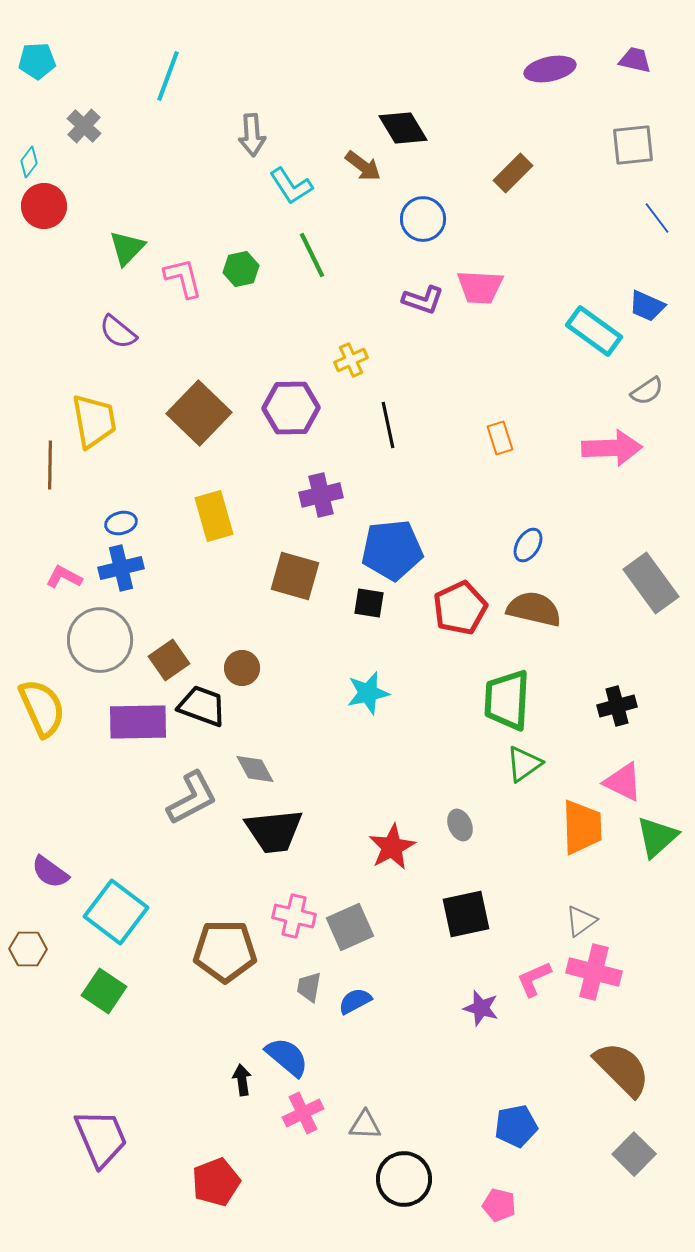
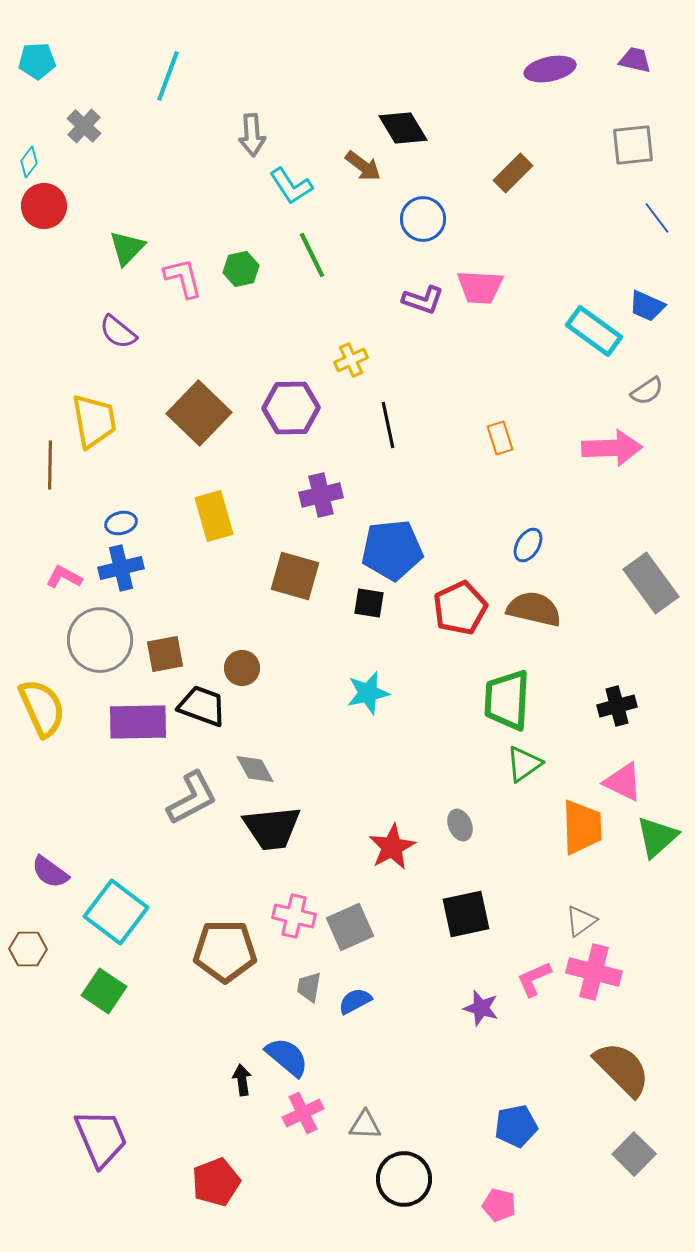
brown square at (169, 660): moved 4 px left, 6 px up; rotated 24 degrees clockwise
black trapezoid at (274, 831): moved 2 px left, 3 px up
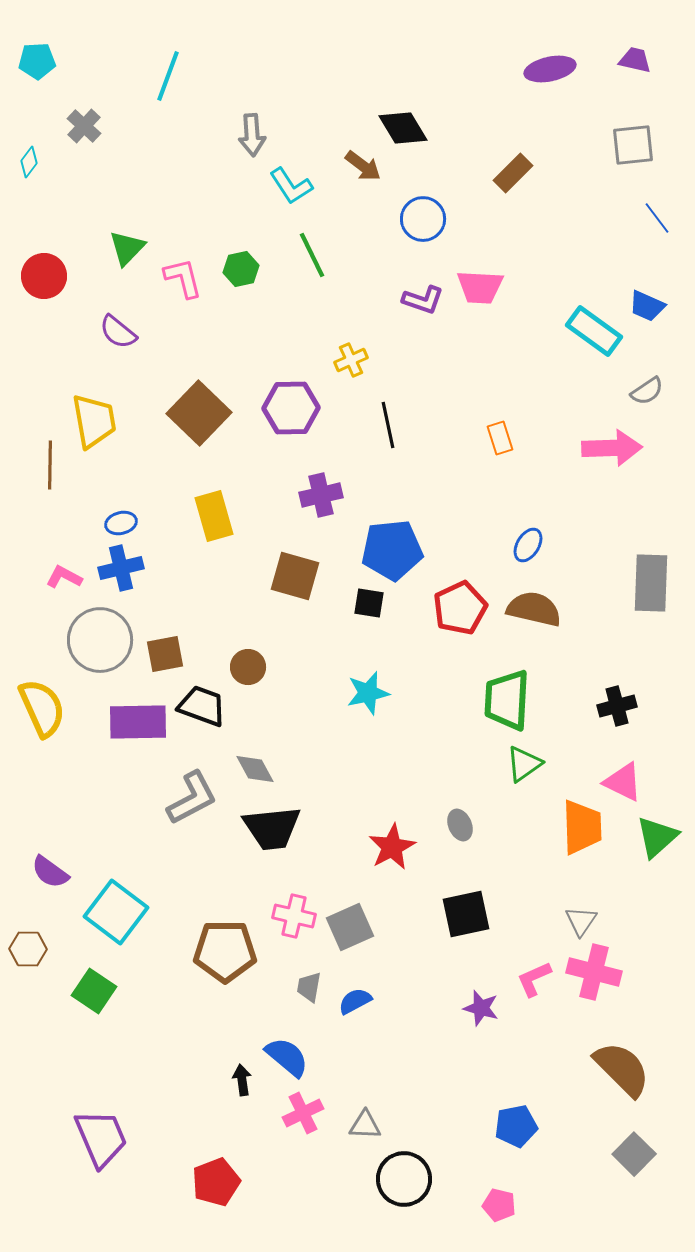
red circle at (44, 206): moved 70 px down
gray rectangle at (651, 583): rotated 38 degrees clockwise
brown circle at (242, 668): moved 6 px right, 1 px up
gray triangle at (581, 921): rotated 20 degrees counterclockwise
green square at (104, 991): moved 10 px left
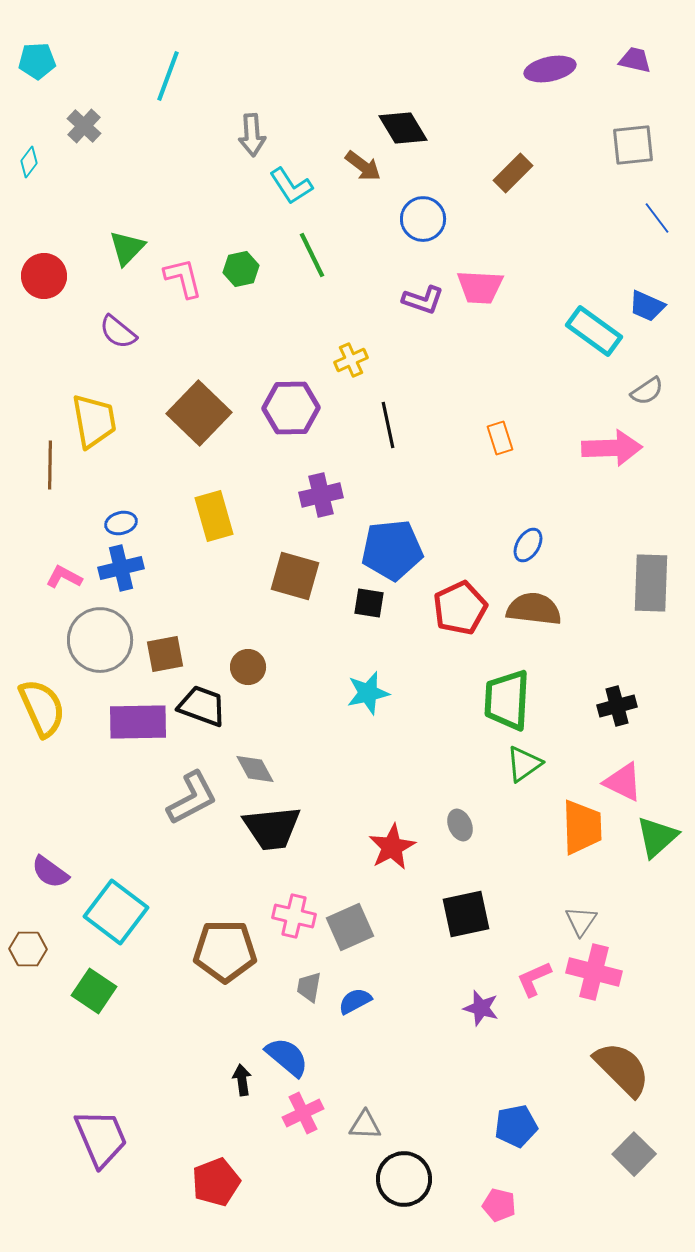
brown semicircle at (534, 609): rotated 6 degrees counterclockwise
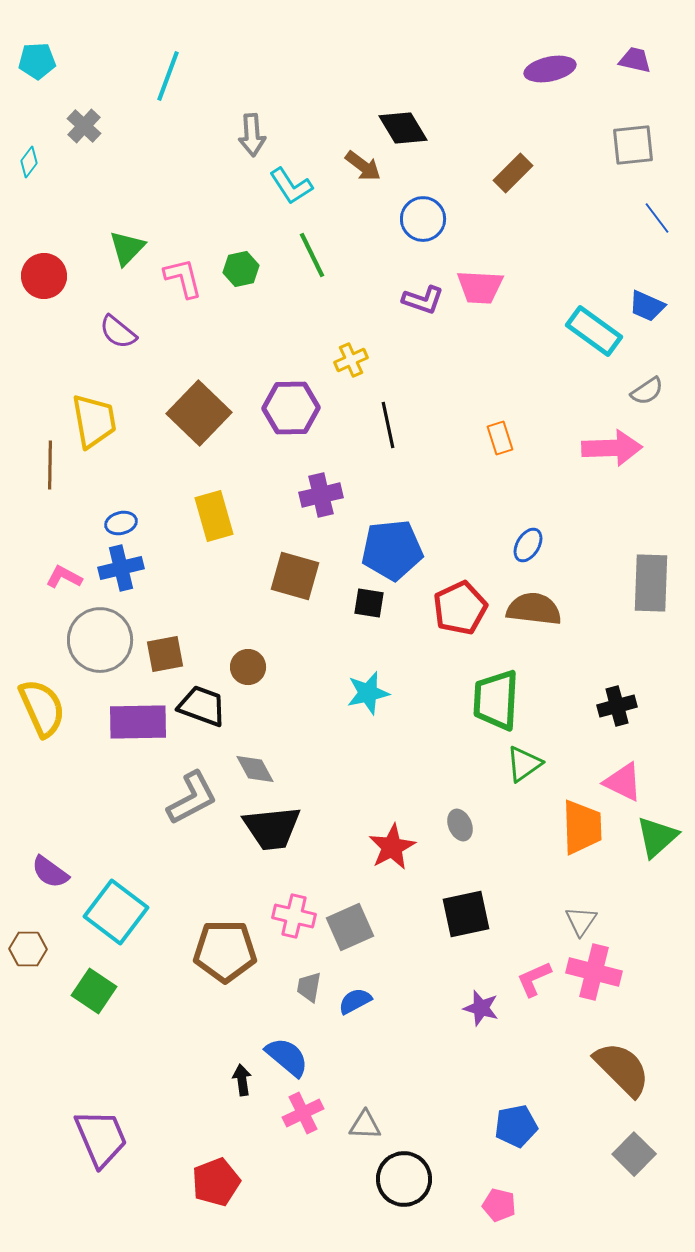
green trapezoid at (507, 700): moved 11 px left
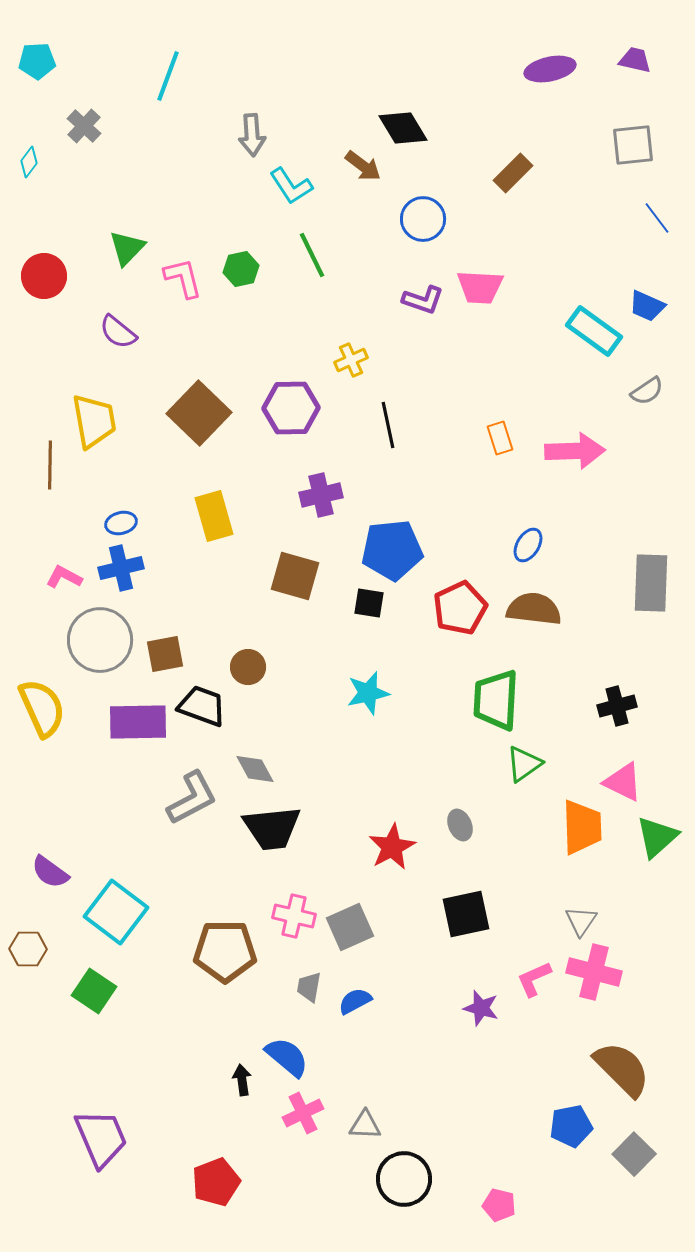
pink arrow at (612, 448): moved 37 px left, 3 px down
blue pentagon at (516, 1126): moved 55 px right
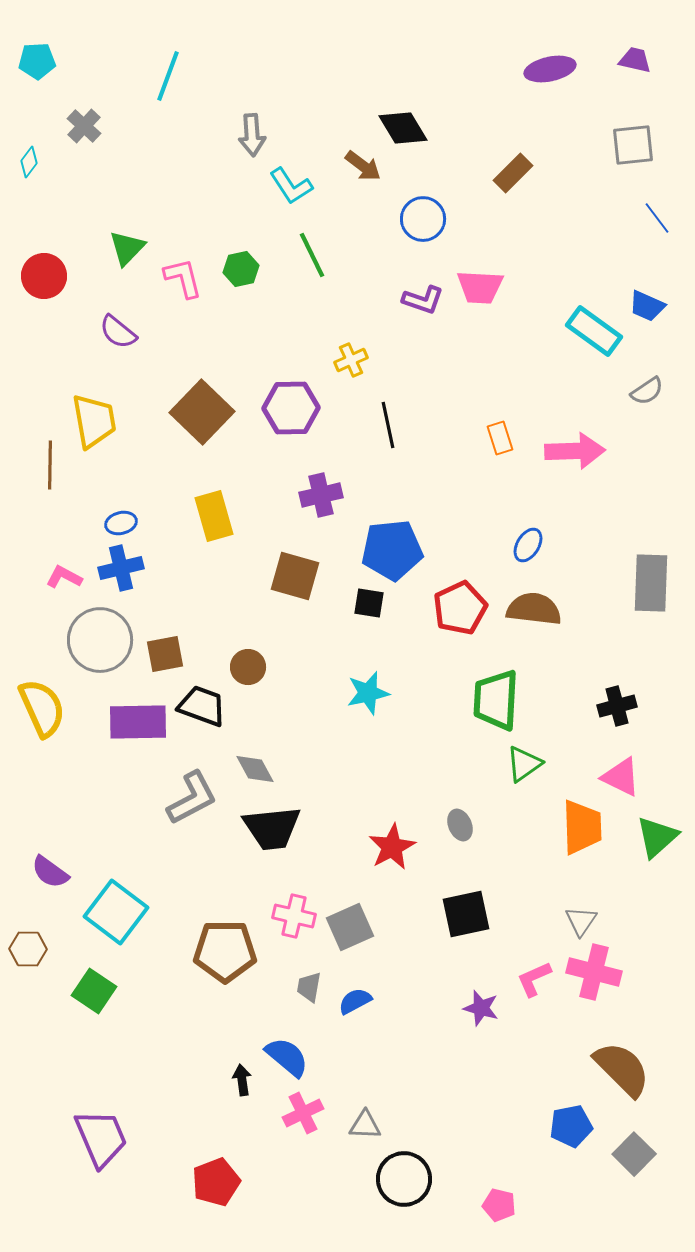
brown square at (199, 413): moved 3 px right, 1 px up
pink triangle at (623, 782): moved 2 px left, 5 px up
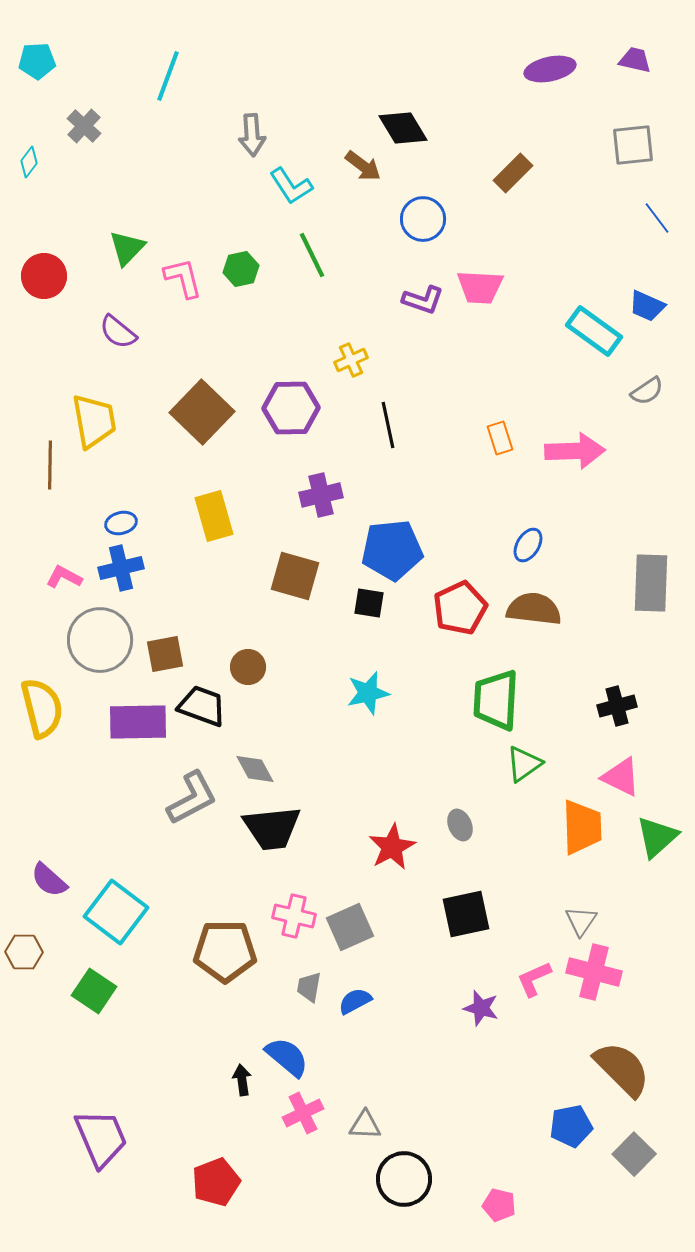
yellow semicircle at (42, 708): rotated 10 degrees clockwise
purple semicircle at (50, 872): moved 1 px left, 8 px down; rotated 6 degrees clockwise
brown hexagon at (28, 949): moved 4 px left, 3 px down
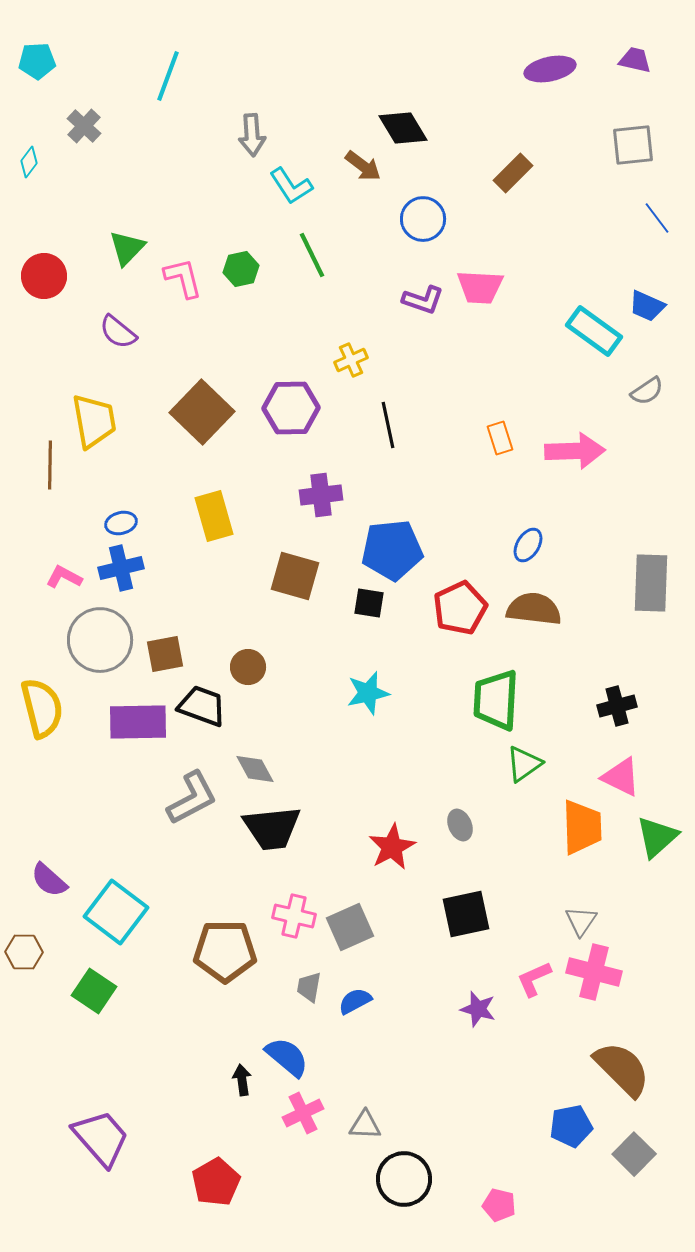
purple cross at (321, 495): rotated 6 degrees clockwise
purple star at (481, 1008): moved 3 px left, 1 px down
purple trapezoid at (101, 1138): rotated 18 degrees counterclockwise
red pentagon at (216, 1182): rotated 9 degrees counterclockwise
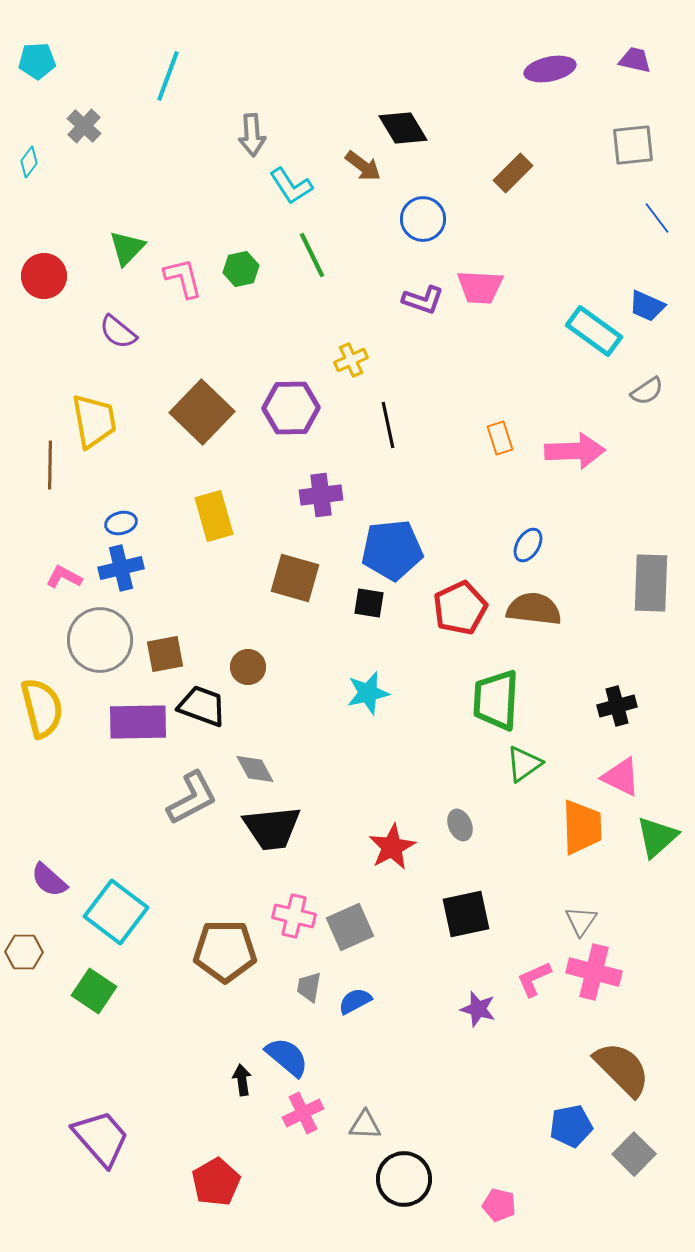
brown square at (295, 576): moved 2 px down
